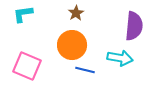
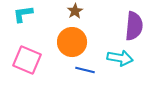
brown star: moved 1 px left, 2 px up
orange circle: moved 3 px up
pink square: moved 6 px up
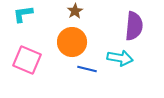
blue line: moved 2 px right, 1 px up
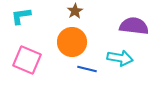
cyan L-shape: moved 2 px left, 2 px down
purple semicircle: rotated 88 degrees counterclockwise
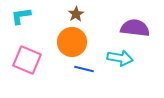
brown star: moved 1 px right, 3 px down
purple semicircle: moved 1 px right, 2 px down
blue line: moved 3 px left
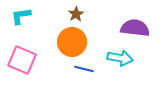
pink square: moved 5 px left
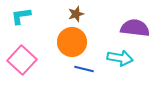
brown star: rotated 14 degrees clockwise
pink square: rotated 20 degrees clockwise
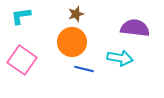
pink square: rotated 8 degrees counterclockwise
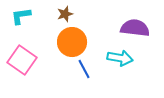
brown star: moved 11 px left
blue line: rotated 48 degrees clockwise
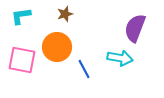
purple semicircle: rotated 76 degrees counterclockwise
orange circle: moved 15 px left, 5 px down
pink square: rotated 24 degrees counterclockwise
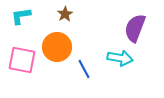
brown star: rotated 14 degrees counterclockwise
